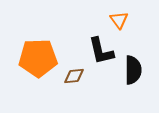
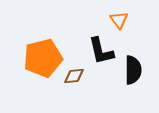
orange pentagon: moved 5 px right; rotated 12 degrees counterclockwise
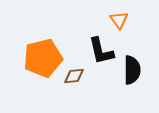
black semicircle: moved 1 px left
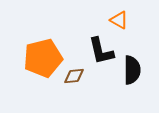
orange triangle: rotated 24 degrees counterclockwise
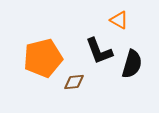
black L-shape: moved 2 px left; rotated 8 degrees counterclockwise
black semicircle: moved 6 px up; rotated 16 degrees clockwise
brown diamond: moved 6 px down
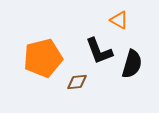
brown diamond: moved 3 px right
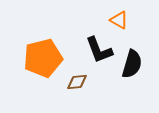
black L-shape: moved 1 px up
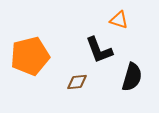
orange triangle: rotated 12 degrees counterclockwise
orange pentagon: moved 13 px left, 2 px up
black semicircle: moved 13 px down
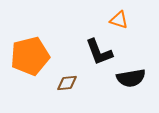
black L-shape: moved 2 px down
black semicircle: moved 1 px left, 1 px down; rotated 64 degrees clockwise
brown diamond: moved 10 px left, 1 px down
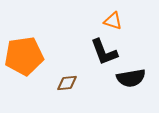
orange triangle: moved 6 px left, 1 px down
black L-shape: moved 5 px right
orange pentagon: moved 6 px left; rotated 6 degrees clockwise
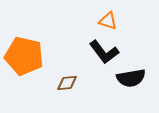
orange triangle: moved 5 px left
black L-shape: rotated 16 degrees counterclockwise
orange pentagon: rotated 21 degrees clockwise
